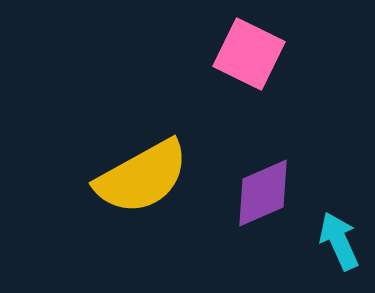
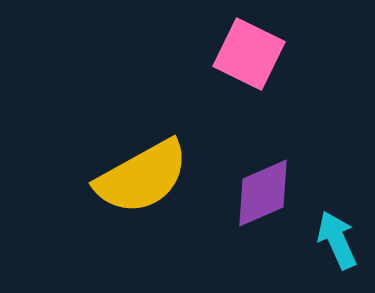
cyan arrow: moved 2 px left, 1 px up
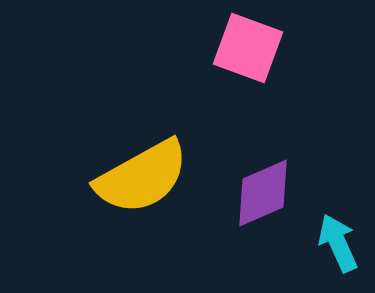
pink square: moved 1 px left, 6 px up; rotated 6 degrees counterclockwise
cyan arrow: moved 1 px right, 3 px down
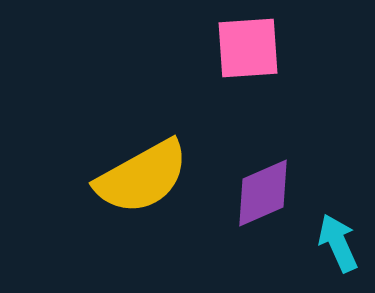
pink square: rotated 24 degrees counterclockwise
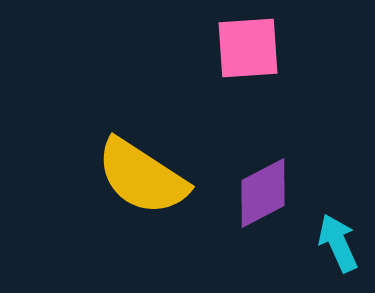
yellow semicircle: rotated 62 degrees clockwise
purple diamond: rotated 4 degrees counterclockwise
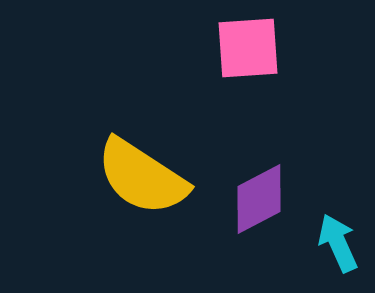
purple diamond: moved 4 px left, 6 px down
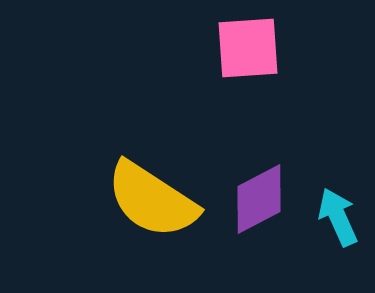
yellow semicircle: moved 10 px right, 23 px down
cyan arrow: moved 26 px up
